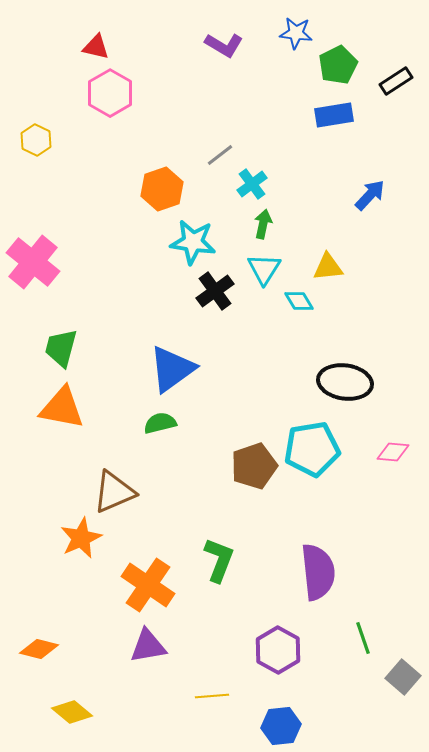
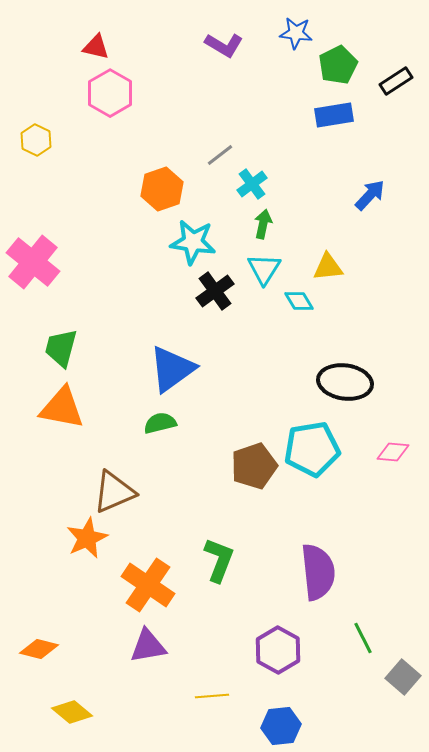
orange star: moved 6 px right
green line: rotated 8 degrees counterclockwise
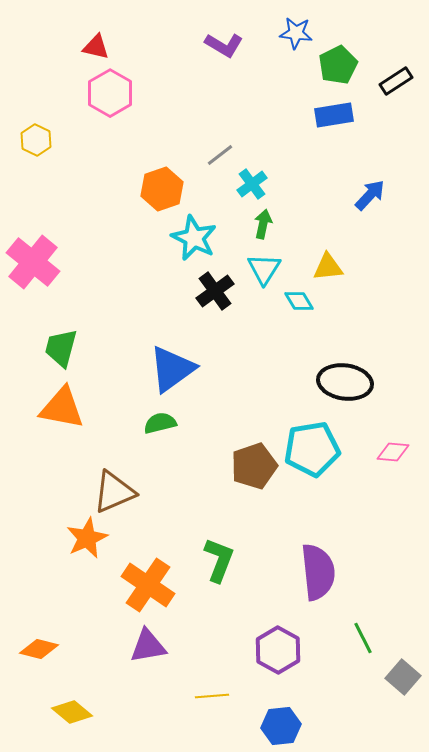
cyan star: moved 1 px right, 4 px up; rotated 18 degrees clockwise
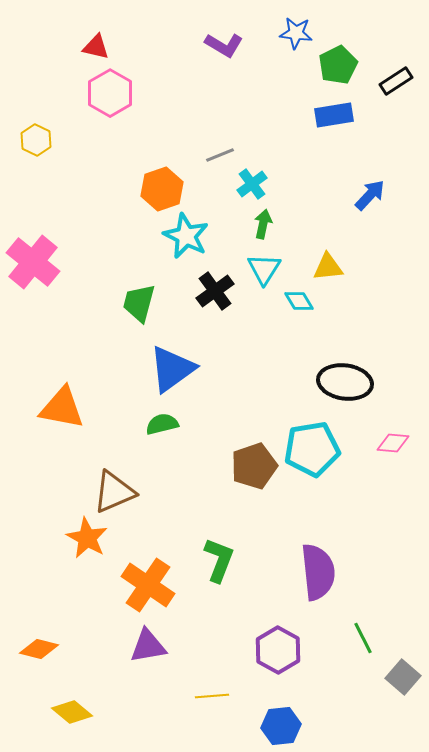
gray line: rotated 16 degrees clockwise
cyan star: moved 8 px left, 2 px up
green trapezoid: moved 78 px right, 45 px up
green semicircle: moved 2 px right, 1 px down
pink diamond: moved 9 px up
orange star: rotated 18 degrees counterclockwise
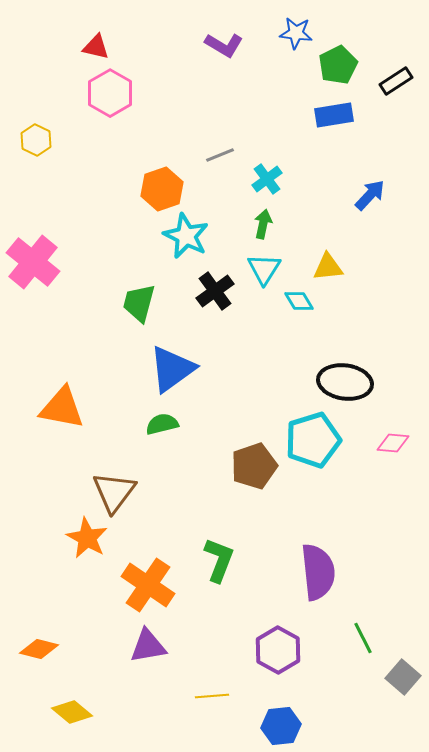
cyan cross: moved 15 px right, 5 px up
cyan pentagon: moved 1 px right, 9 px up; rotated 8 degrees counterclockwise
brown triangle: rotated 30 degrees counterclockwise
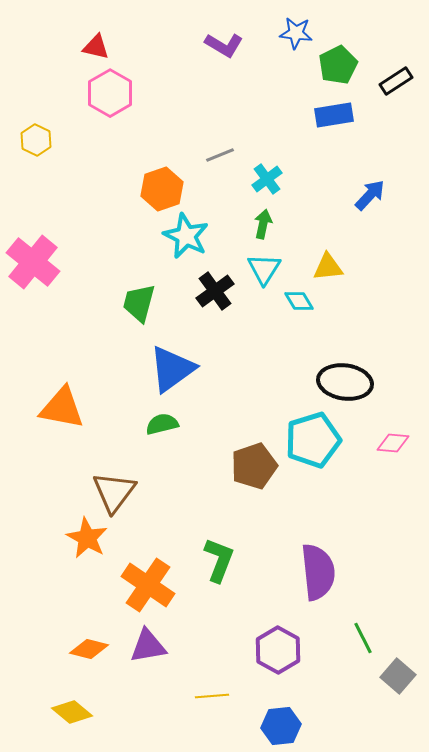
orange diamond: moved 50 px right
gray square: moved 5 px left, 1 px up
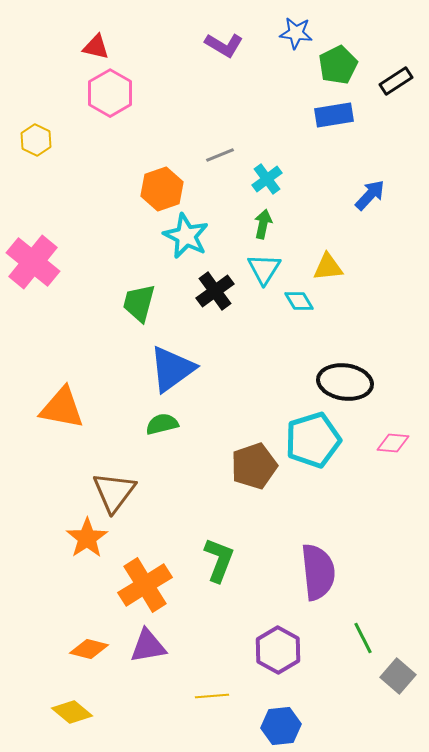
orange star: rotated 9 degrees clockwise
orange cross: moved 3 px left; rotated 24 degrees clockwise
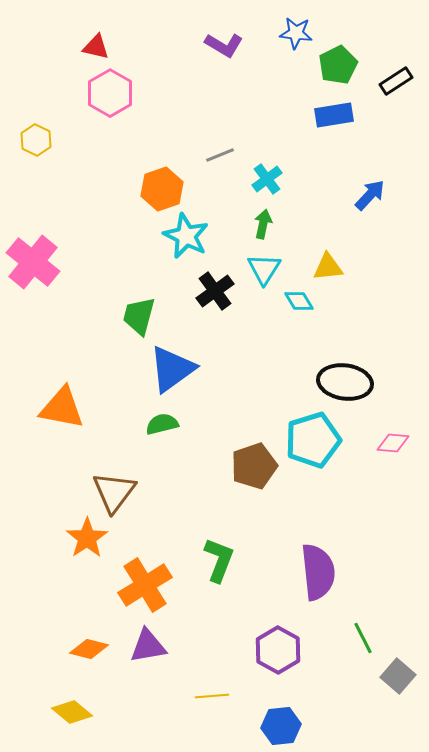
green trapezoid: moved 13 px down
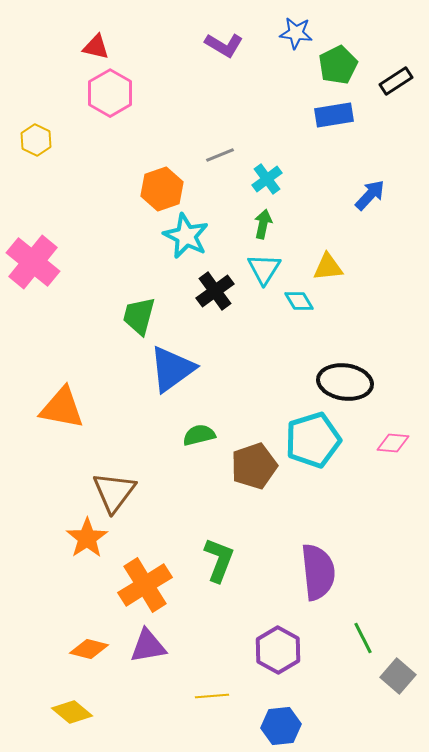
green semicircle: moved 37 px right, 11 px down
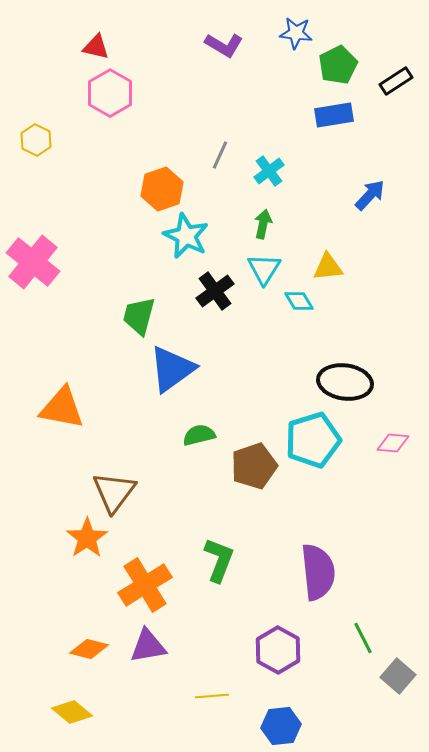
gray line: rotated 44 degrees counterclockwise
cyan cross: moved 2 px right, 8 px up
